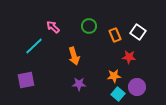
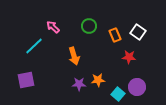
orange star: moved 16 px left, 4 px down
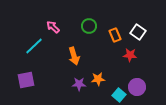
red star: moved 1 px right, 2 px up
orange star: moved 1 px up
cyan square: moved 1 px right, 1 px down
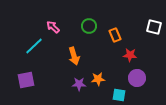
white square: moved 16 px right, 5 px up; rotated 21 degrees counterclockwise
purple circle: moved 9 px up
cyan square: rotated 32 degrees counterclockwise
